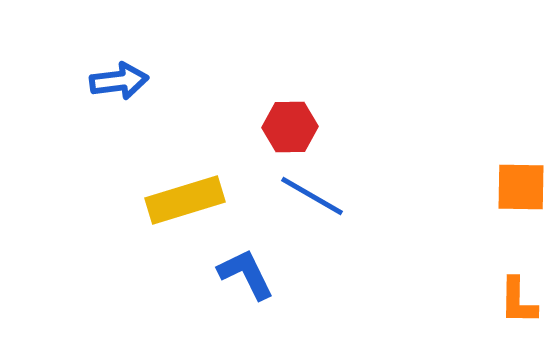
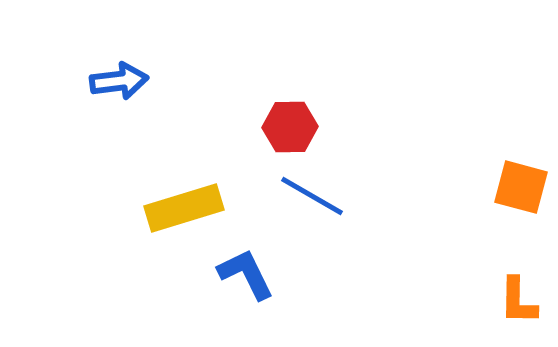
orange square: rotated 14 degrees clockwise
yellow rectangle: moved 1 px left, 8 px down
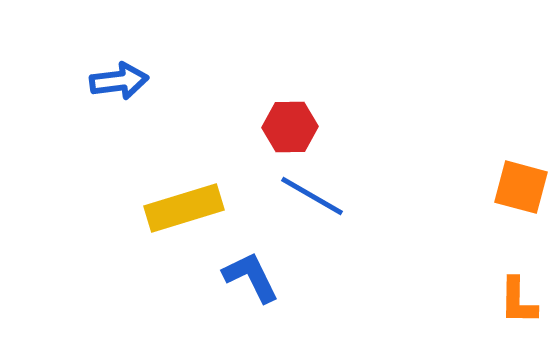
blue L-shape: moved 5 px right, 3 px down
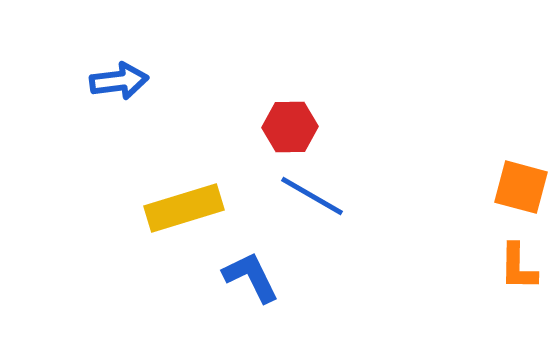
orange L-shape: moved 34 px up
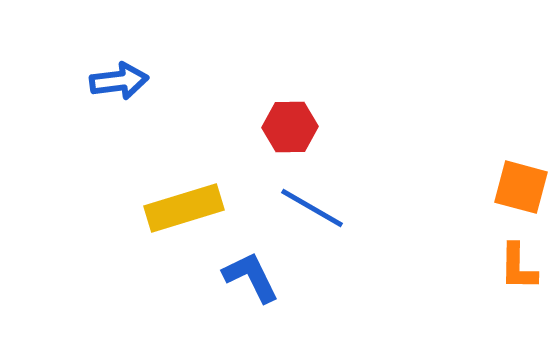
blue line: moved 12 px down
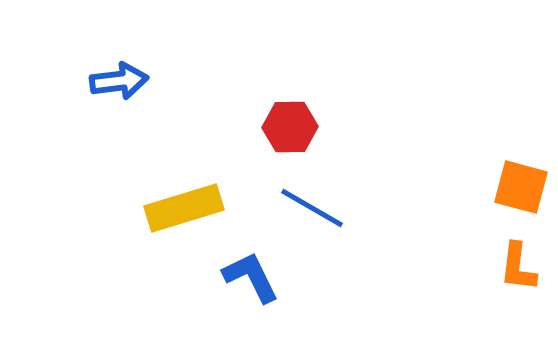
orange L-shape: rotated 6 degrees clockwise
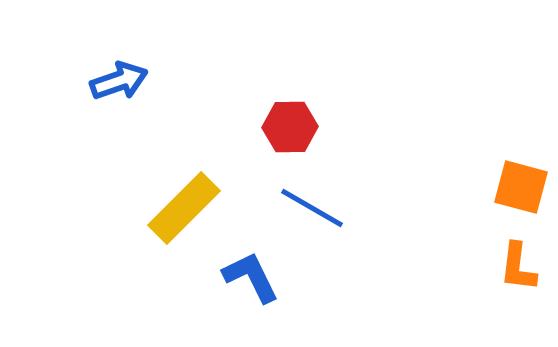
blue arrow: rotated 12 degrees counterclockwise
yellow rectangle: rotated 28 degrees counterclockwise
